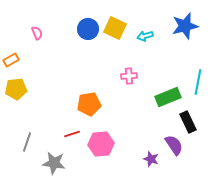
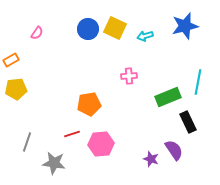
pink semicircle: rotated 56 degrees clockwise
purple semicircle: moved 5 px down
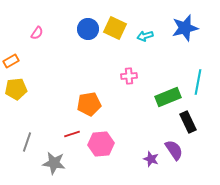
blue star: moved 2 px down
orange rectangle: moved 1 px down
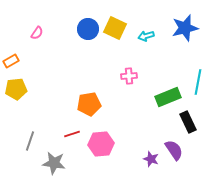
cyan arrow: moved 1 px right
gray line: moved 3 px right, 1 px up
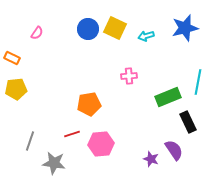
orange rectangle: moved 1 px right, 3 px up; rotated 56 degrees clockwise
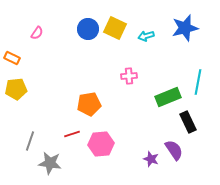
gray star: moved 4 px left
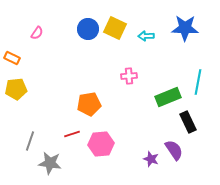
blue star: rotated 16 degrees clockwise
cyan arrow: rotated 14 degrees clockwise
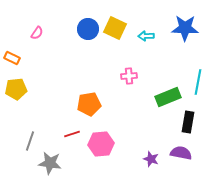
black rectangle: rotated 35 degrees clockwise
purple semicircle: moved 7 px right, 3 px down; rotated 45 degrees counterclockwise
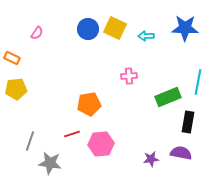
purple star: rotated 28 degrees counterclockwise
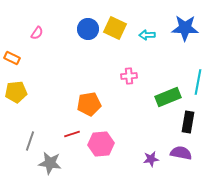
cyan arrow: moved 1 px right, 1 px up
yellow pentagon: moved 3 px down
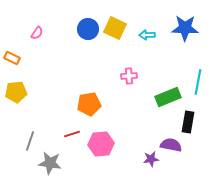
purple semicircle: moved 10 px left, 8 px up
